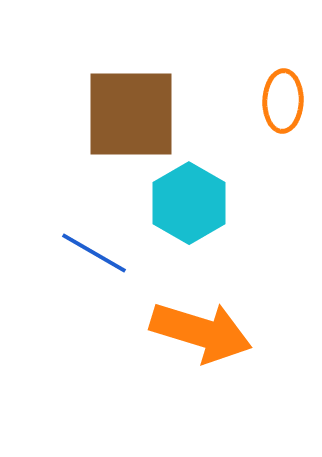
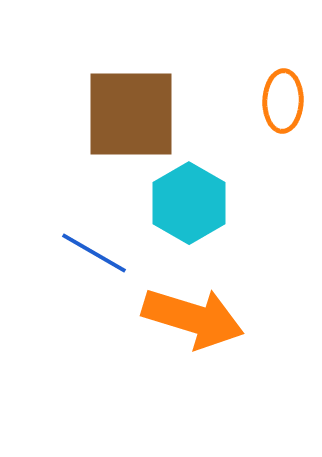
orange arrow: moved 8 px left, 14 px up
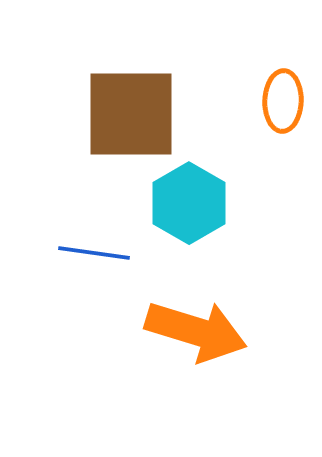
blue line: rotated 22 degrees counterclockwise
orange arrow: moved 3 px right, 13 px down
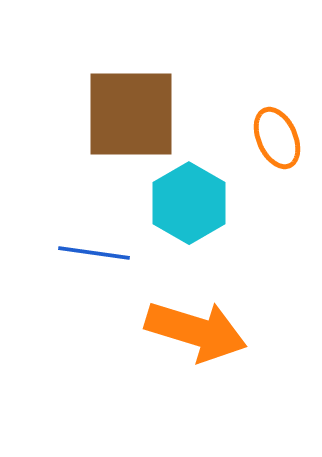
orange ellipse: moved 6 px left, 37 px down; rotated 26 degrees counterclockwise
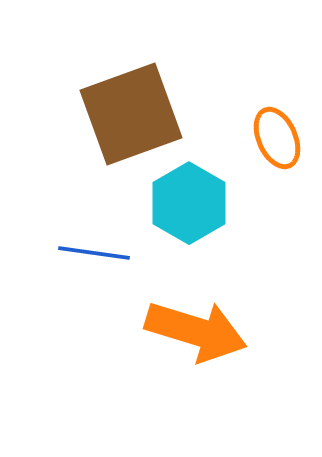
brown square: rotated 20 degrees counterclockwise
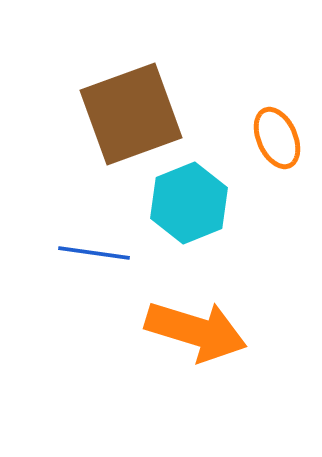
cyan hexagon: rotated 8 degrees clockwise
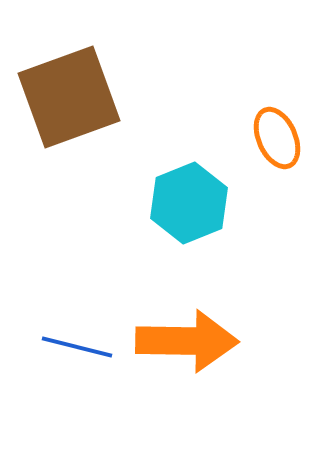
brown square: moved 62 px left, 17 px up
blue line: moved 17 px left, 94 px down; rotated 6 degrees clockwise
orange arrow: moved 9 px left, 10 px down; rotated 16 degrees counterclockwise
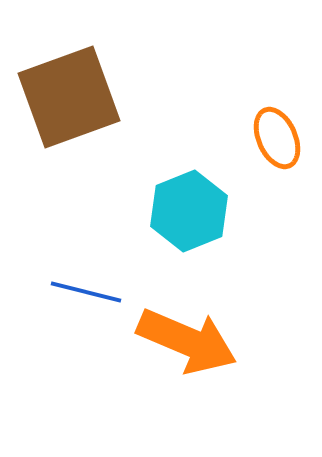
cyan hexagon: moved 8 px down
orange arrow: rotated 22 degrees clockwise
blue line: moved 9 px right, 55 px up
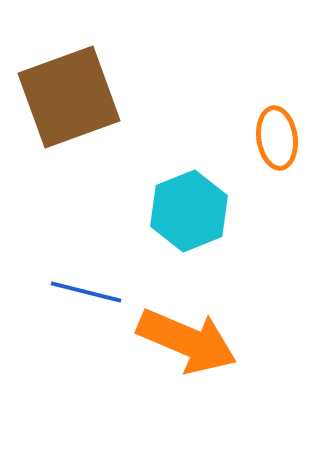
orange ellipse: rotated 16 degrees clockwise
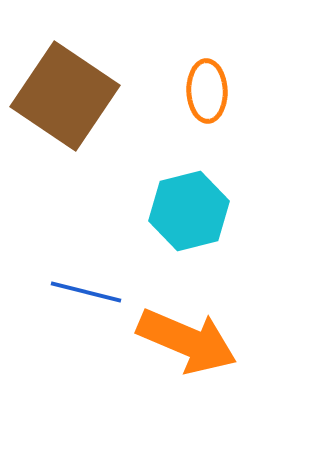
brown square: moved 4 px left, 1 px up; rotated 36 degrees counterclockwise
orange ellipse: moved 70 px left, 47 px up; rotated 6 degrees clockwise
cyan hexagon: rotated 8 degrees clockwise
